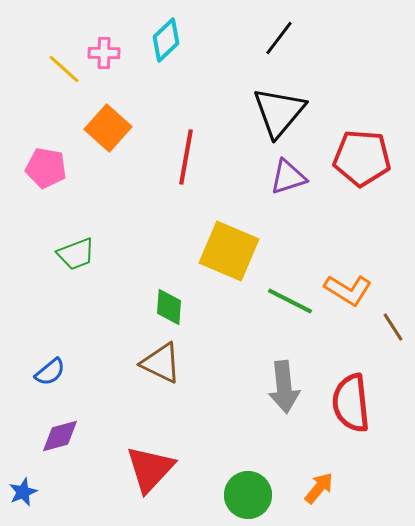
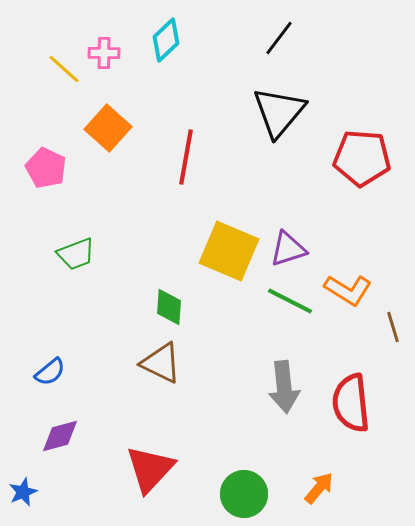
pink pentagon: rotated 15 degrees clockwise
purple triangle: moved 72 px down
brown line: rotated 16 degrees clockwise
green circle: moved 4 px left, 1 px up
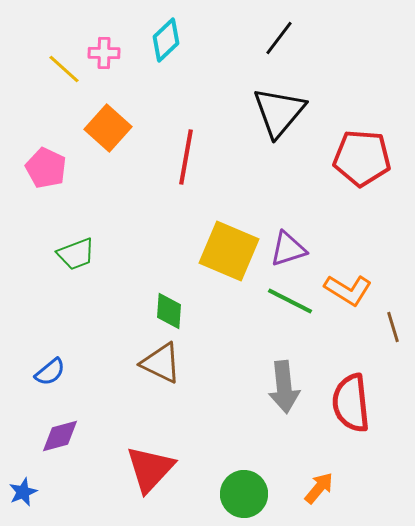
green diamond: moved 4 px down
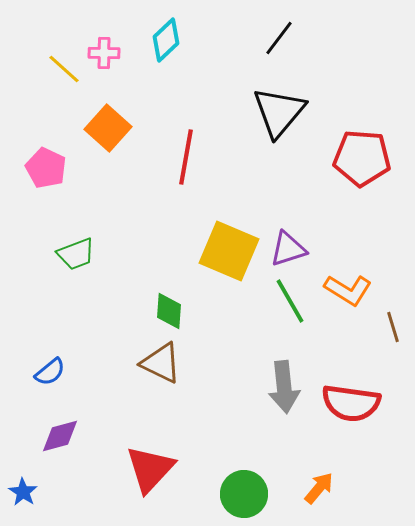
green line: rotated 33 degrees clockwise
red semicircle: rotated 76 degrees counterclockwise
blue star: rotated 16 degrees counterclockwise
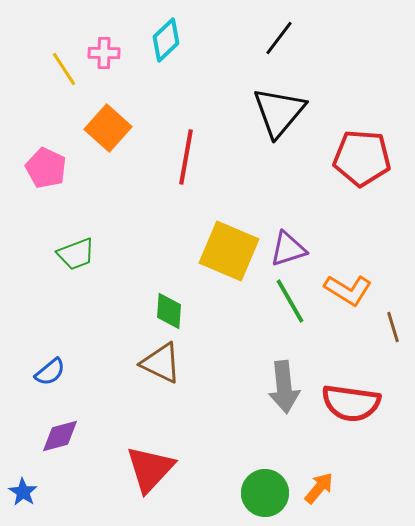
yellow line: rotated 15 degrees clockwise
green circle: moved 21 px right, 1 px up
